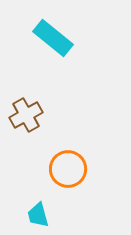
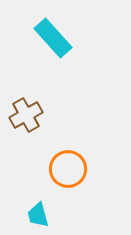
cyan rectangle: rotated 9 degrees clockwise
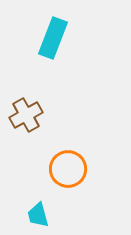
cyan rectangle: rotated 63 degrees clockwise
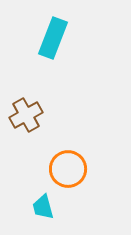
cyan trapezoid: moved 5 px right, 8 px up
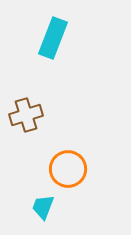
brown cross: rotated 12 degrees clockwise
cyan trapezoid: rotated 36 degrees clockwise
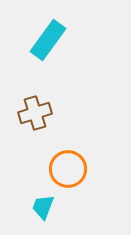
cyan rectangle: moved 5 px left, 2 px down; rotated 15 degrees clockwise
brown cross: moved 9 px right, 2 px up
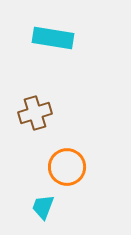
cyan rectangle: moved 5 px right, 2 px up; rotated 63 degrees clockwise
orange circle: moved 1 px left, 2 px up
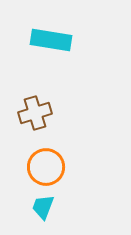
cyan rectangle: moved 2 px left, 2 px down
orange circle: moved 21 px left
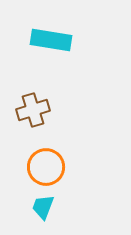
brown cross: moved 2 px left, 3 px up
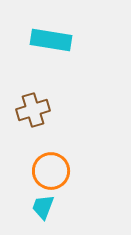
orange circle: moved 5 px right, 4 px down
